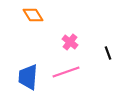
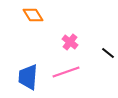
black line: rotated 32 degrees counterclockwise
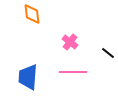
orange diamond: moved 1 px left, 1 px up; rotated 25 degrees clockwise
pink line: moved 7 px right; rotated 20 degrees clockwise
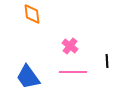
pink cross: moved 4 px down
black line: moved 1 px left, 8 px down; rotated 48 degrees clockwise
blue trapezoid: rotated 40 degrees counterclockwise
